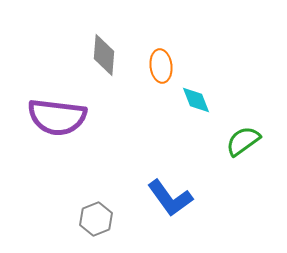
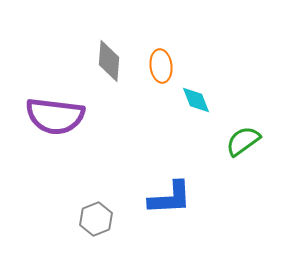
gray diamond: moved 5 px right, 6 px down
purple semicircle: moved 2 px left, 1 px up
blue L-shape: rotated 57 degrees counterclockwise
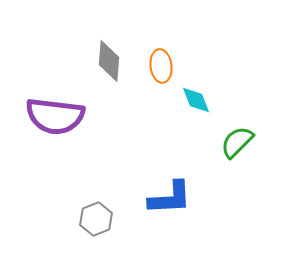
green semicircle: moved 6 px left, 1 px down; rotated 9 degrees counterclockwise
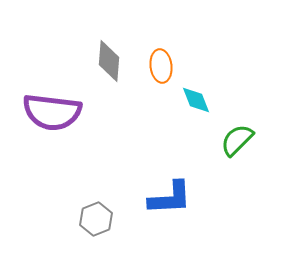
purple semicircle: moved 3 px left, 4 px up
green semicircle: moved 2 px up
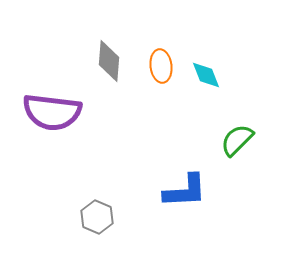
cyan diamond: moved 10 px right, 25 px up
blue L-shape: moved 15 px right, 7 px up
gray hexagon: moved 1 px right, 2 px up; rotated 16 degrees counterclockwise
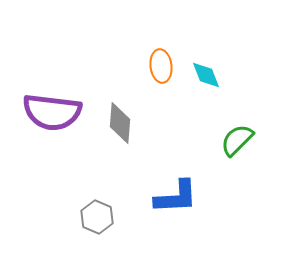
gray diamond: moved 11 px right, 62 px down
blue L-shape: moved 9 px left, 6 px down
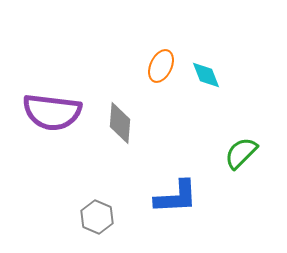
orange ellipse: rotated 32 degrees clockwise
green semicircle: moved 4 px right, 13 px down
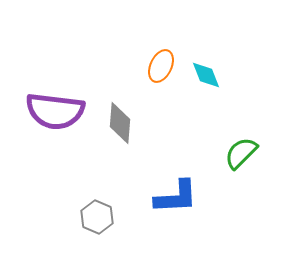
purple semicircle: moved 3 px right, 1 px up
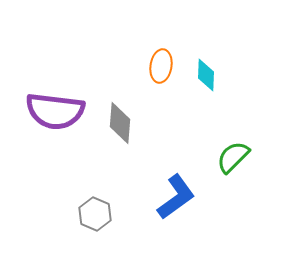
orange ellipse: rotated 16 degrees counterclockwise
cyan diamond: rotated 24 degrees clockwise
green semicircle: moved 8 px left, 4 px down
blue L-shape: rotated 33 degrees counterclockwise
gray hexagon: moved 2 px left, 3 px up
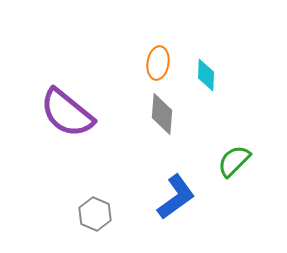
orange ellipse: moved 3 px left, 3 px up
purple semicircle: moved 12 px right, 2 px down; rotated 32 degrees clockwise
gray diamond: moved 42 px right, 9 px up
green semicircle: moved 1 px right, 4 px down
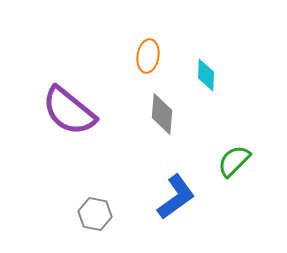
orange ellipse: moved 10 px left, 7 px up
purple semicircle: moved 2 px right, 2 px up
gray hexagon: rotated 12 degrees counterclockwise
